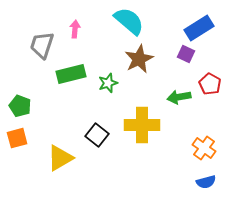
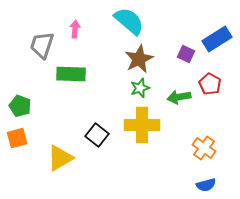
blue rectangle: moved 18 px right, 11 px down
green rectangle: rotated 16 degrees clockwise
green star: moved 32 px right, 5 px down
blue semicircle: moved 3 px down
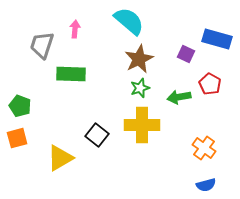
blue rectangle: rotated 48 degrees clockwise
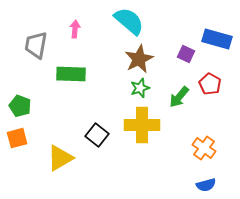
gray trapezoid: moved 6 px left; rotated 8 degrees counterclockwise
green arrow: rotated 40 degrees counterclockwise
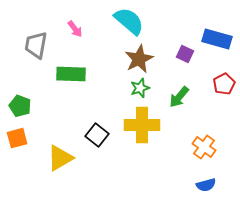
pink arrow: rotated 138 degrees clockwise
purple square: moved 1 px left
red pentagon: moved 14 px right; rotated 15 degrees clockwise
orange cross: moved 1 px up
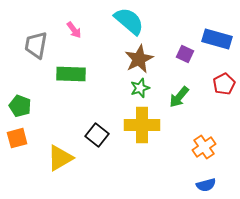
pink arrow: moved 1 px left, 1 px down
orange cross: rotated 20 degrees clockwise
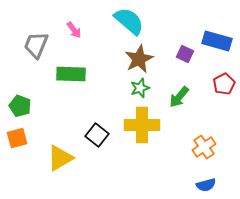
blue rectangle: moved 2 px down
gray trapezoid: rotated 12 degrees clockwise
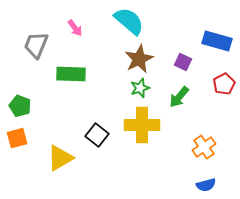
pink arrow: moved 1 px right, 2 px up
purple square: moved 2 px left, 8 px down
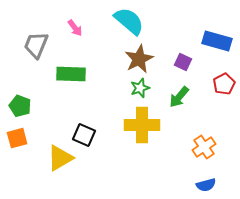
black square: moved 13 px left; rotated 15 degrees counterclockwise
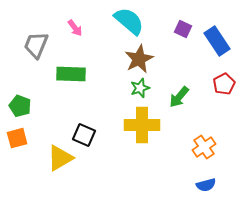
blue rectangle: rotated 40 degrees clockwise
purple square: moved 33 px up
